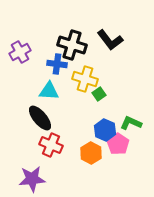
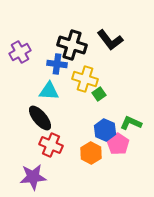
purple star: moved 1 px right, 2 px up
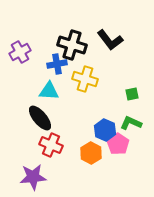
blue cross: rotated 18 degrees counterclockwise
green square: moved 33 px right; rotated 24 degrees clockwise
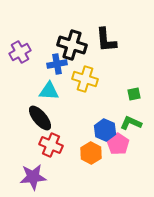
black L-shape: moved 4 px left; rotated 32 degrees clockwise
green square: moved 2 px right
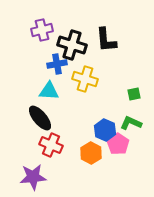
purple cross: moved 22 px right, 22 px up; rotated 15 degrees clockwise
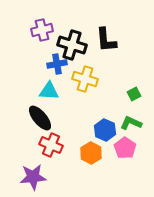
green square: rotated 16 degrees counterclockwise
pink pentagon: moved 7 px right, 4 px down
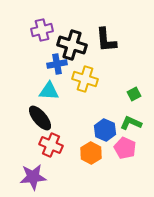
pink pentagon: rotated 10 degrees counterclockwise
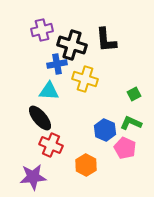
orange hexagon: moved 5 px left, 12 px down
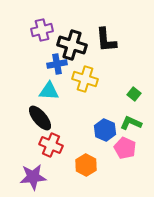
green square: rotated 24 degrees counterclockwise
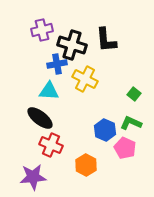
yellow cross: rotated 10 degrees clockwise
black ellipse: rotated 12 degrees counterclockwise
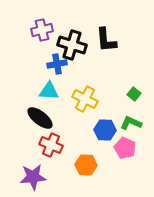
yellow cross: moved 20 px down
blue hexagon: rotated 20 degrees counterclockwise
orange hexagon: rotated 25 degrees counterclockwise
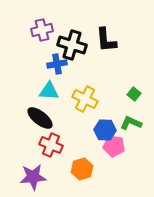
pink pentagon: moved 11 px left, 2 px up; rotated 15 degrees counterclockwise
orange hexagon: moved 4 px left, 4 px down; rotated 20 degrees counterclockwise
